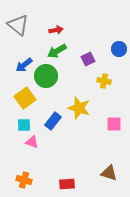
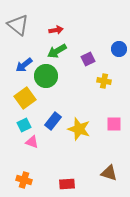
yellow star: moved 21 px down
cyan square: rotated 24 degrees counterclockwise
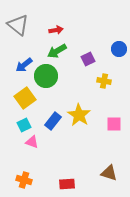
yellow star: moved 14 px up; rotated 15 degrees clockwise
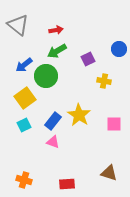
pink triangle: moved 21 px right
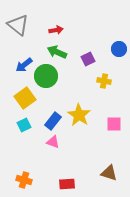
green arrow: moved 1 px down; rotated 54 degrees clockwise
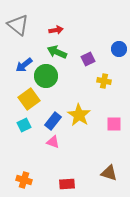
yellow square: moved 4 px right, 1 px down
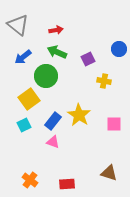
blue arrow: moved 1 px left, 8 px up
orange cross: moved 6 px right; rotated 21 degrees clockwise
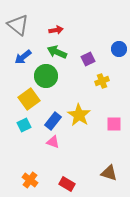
yellow cross: moved 2 px left; rotated 32 degrees counterclockwise
red rectangle: rotated 35 degrees clockwise
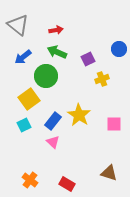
yellow cross: moved 2 px up
pink triangle: rotated 24 degrees clockwise
